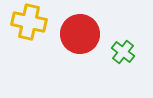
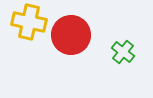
red circle: moved 9 px left, 1 px down
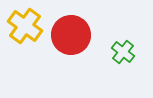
yellow cross: moved 4 px left, 4 px down; rotated 24 degrees clockwise
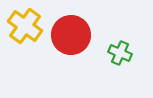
green cross: moved 3 px left, 1 px down; rotated 15 degrees counterclockwise
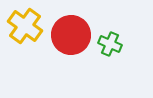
green cross: moved 10 px left, 9 px up
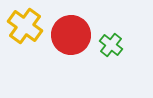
green cross: moved 1 px right, 1 px down; rotated 15 degrees clockwise
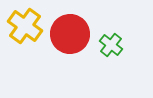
red circle: moved 1 px left, 1 px up
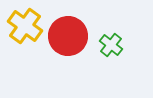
red circle: moved 2 px left, 2 px down
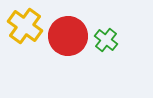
green cross: moved 5 px left, 5 px up
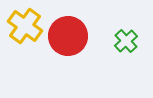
green cross: moved 20 px right, 1 px down; rotated 10 degrees clockwise
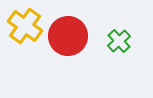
green cross: moved 7 px left
